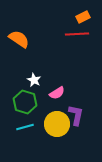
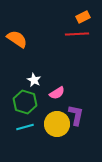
orange semicircle: moved 2 px left
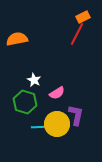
red line: rotated 60 degrees counterclockwise
orange semicircle: rotated 45 degrees counterclockwise
cyan line: moved 15 px right; rotated 12 degrees clockwise
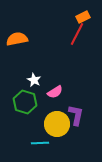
pink semicircle: moved 2 px left, 1 px up
cyan line: moved 16 px down
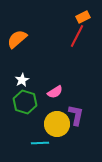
red line: moved 2 px down
orange semicircle: rotated 30 degrees counterclockwise
white star: moved 12 px left; rotated 16 degrees clockwise
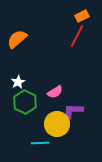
orange rectangle: moved 1 px left, 1 px up
white star: moved 4 px left, 2 px down
green hexagon: rotated 10 degrees clockwise
purple L-shape: moved 3 px left, 4 px up; rotated 100 degrees counterclockwise
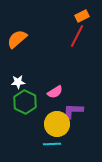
white star: rotated 24 degrees clockwise
cyan line: moved 12 px right, 1 px down
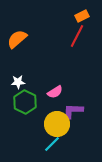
cyan line: rotated 42 degrees counterclockwise
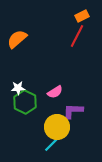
white star: moved 6 px down
yellow circle: moved 3 px down
